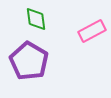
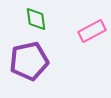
purple pentagon: rotated 30 degrees clockwise
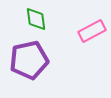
purple pentagon: moved 1 px up
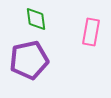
pink rectangle: moved 1 px left, 1 px down; rotated 52 degrees counterclockwise
